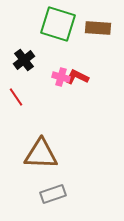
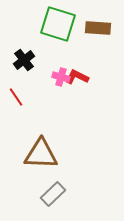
gray rectangle: rotated 25 degrees counterclockwise
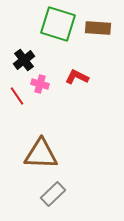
pink cross: moved 21 px left, 7 px down
red line: moved 1 px right, 1 px up
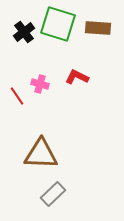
black cross: moved 28 px up
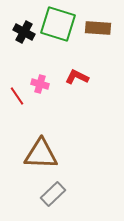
black cross: rotated 25 degrees counterclockwise
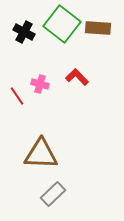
green square: moved 4 px right; rotated 21 degrees clockwise
red L-shape: rotated 20 degrees clockwise
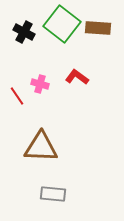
red L-shape: rotated 10 degrees counterclockwise
brown triangle: moved 7 px up
gray rectangle: rotated 50 degrees clockwise
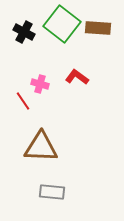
red line: moved 6 px right, 5 px down
gray rectangle: moved 1 px left, 2 px up
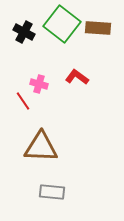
pink cross: moved 1 px left
